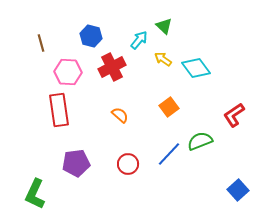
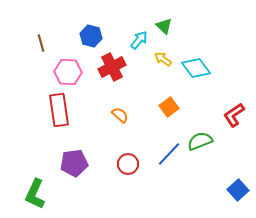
purple pentagon: moved 2 px left
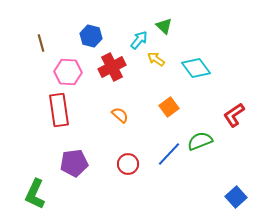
yellow arrow: moved 7 px left
blue square: moved 2 px left, 7 px down
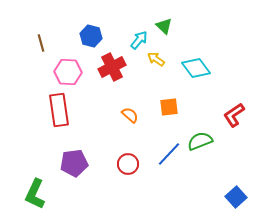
orange square: rotated 30 degrees clockwise
orange semicircle: moved 10 px right
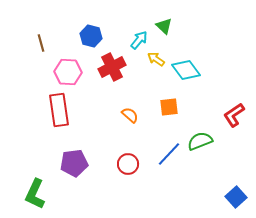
cyan diamond: moved 10 px left, 2 px down
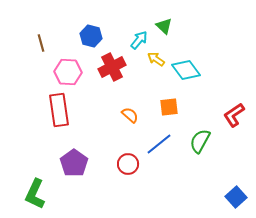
green semicircle: rotated 40 degrees counterclockwise
blue line: moved 10 px left, 10 px up; rotated 8 degrees clockwise
purple pentagon: rotated 28 degrees counterclockwise
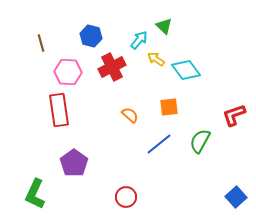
red L-shape: rotated 15 degrees clockwise
red circle: moved 2 px left, 33 px down
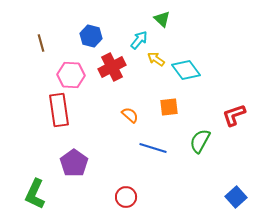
green triangle: moved 2 px left, 7 px up
pink hexagon: moved 3 px right, 3 px down
blue line: moved 6 px left, 4 px down; rotated 56 degrees clockwise
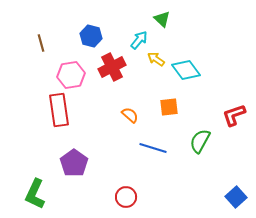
pink hexagon: rotated 12 degrees counterclockwise
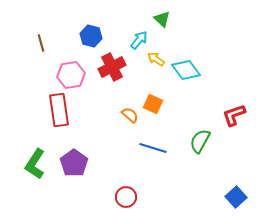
orange square: moved 16 px left, 3 px up; rotated 30 degrees clockwise
green L-shape: moved 30 px up; rotated 8 degrees clockwise
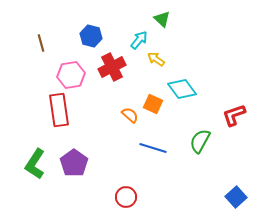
cyan diamond: moved 4 px left, 19 px down
